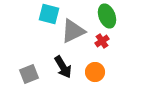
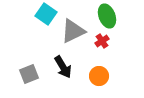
cyan square: moved 3 px left; rotated 20 degrees clockwise
orange circle: moved 4 px right, 4 px down
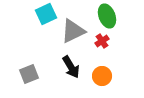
cyan square: rotated 30 degrees clockwise
black arrow: moved 8 px right
orange circle: moved 3 px right
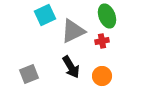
cyan square: moved 1 px left, 1 px down
red cross: rotated 24 degrees clockwise
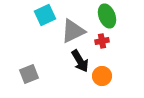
black arrow: moved 9 px right, 6 px up
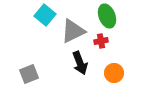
cyan square: rotated 25 degrees counterclockwise
red cross: moved 1 px left
black arrow: moved 2 px down; rotated 10 degrees clockwise
orange circle: moved 12 px right, 3 px up
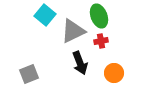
green ellipse: moved 8 px left
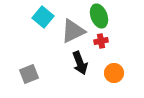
cyan square: moved 2 px left, 2 px down
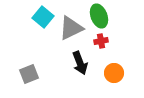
gray triangle: moved 2 px left, 3 px up
